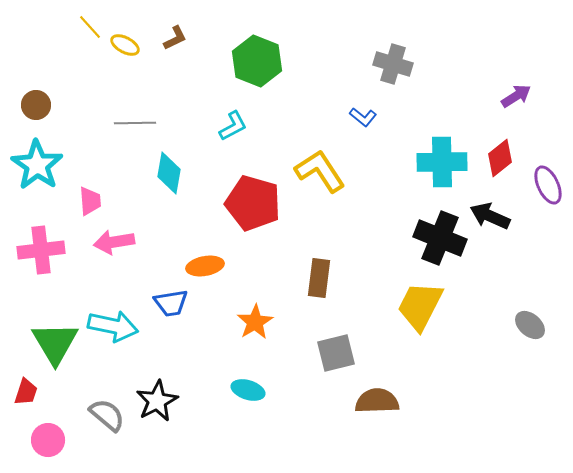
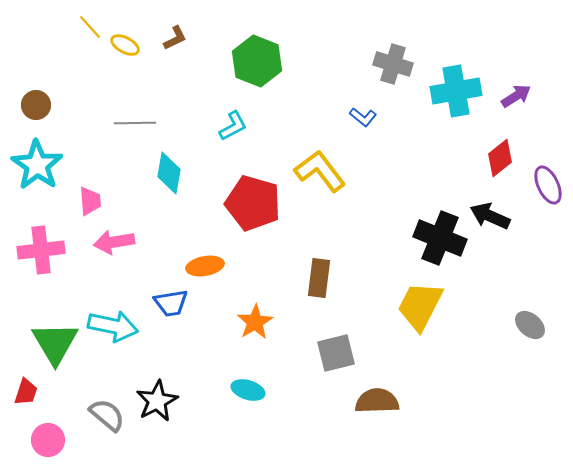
cyan cross: moved 14 px right, 71 px up; rotated 9 degrees counterclockwise
yellow L-shape: rotated 4 degrees counterclockwise
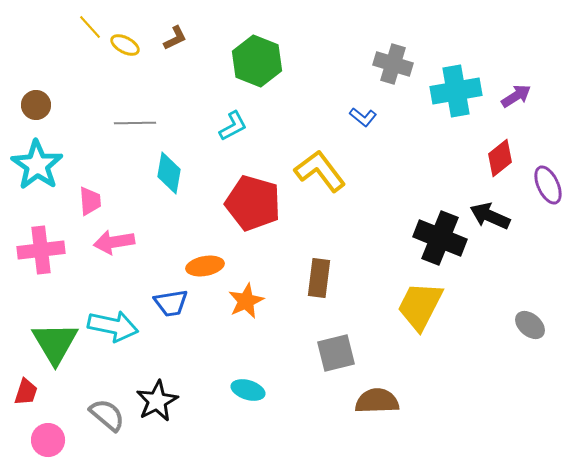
orange star: moved 9 px left, 21 px up; rotated 6 degrees clockwise
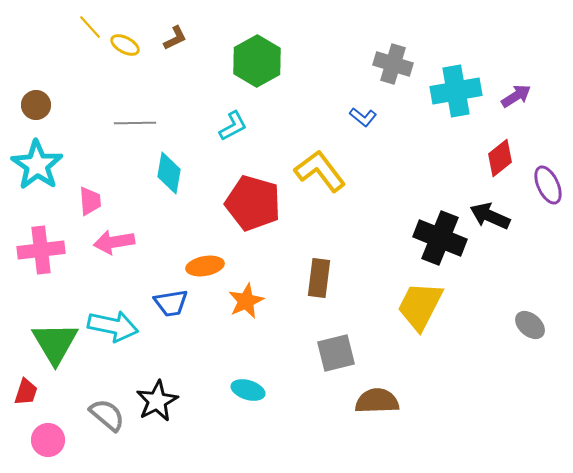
green hexagon: rotated 9 degrees clockwise
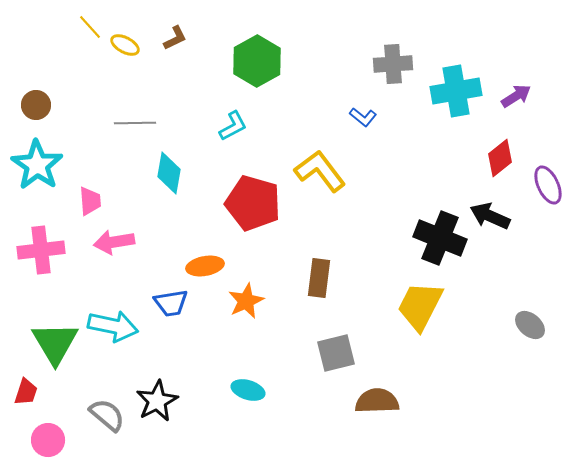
gray cross: rotated 21 degrees counterclockwise
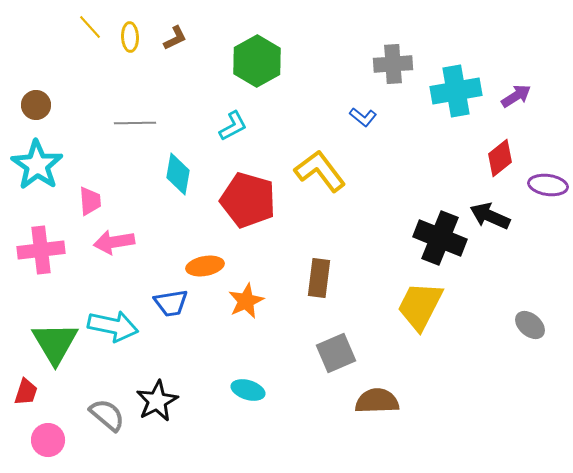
yellow ellipse: moved 5 px right, 8 px up; rotated 60 degrees clockwise
cyan diamond: moved 9 px right, 1 px down
purple ellipse: rotated 57 degrees counterclockwise
red pentagon: moved 5 px left, 3 px up
gray square: rotated 9 degrees counterclockwise
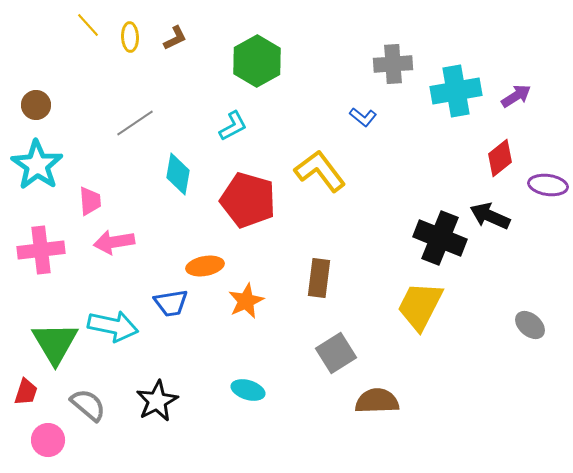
yellow line: moved 2 px left, 2 px up
gray line: rotated 33 degrees counterclockwise
gray square: rotated 9 degrees counterclockwise
gray semicircle: moved 19 px left, 10 px up
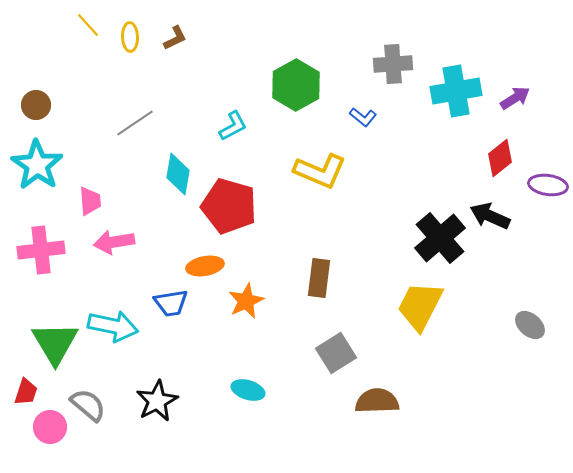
green hexagon: moved 39 px right, 24 px down
purple arrow: moved 1 px left, 2 px down
yellow L-shape: rotated 150 degrees clockwise
red pentagon: moved 19 px left, 6 px down
black cross: rotated 27 degrees clockwise
pink circle: moved 2 px right, 13 px up
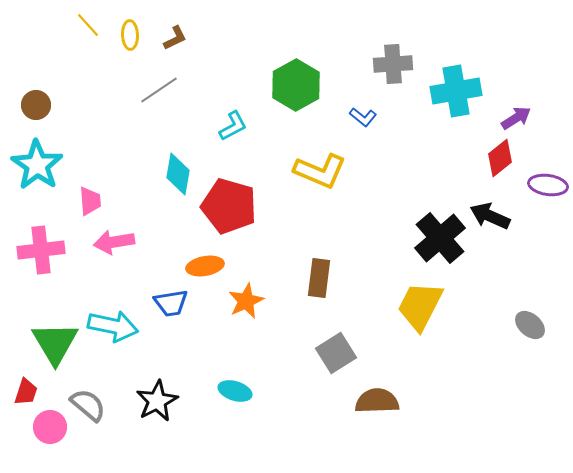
yellow ellipse: moved 2 px up
purple arrow: moved 1 px right, 20 px down
gray line: moved 24 px right, 33 px up
cyan ellipse: moved 13 px left, 1 px down
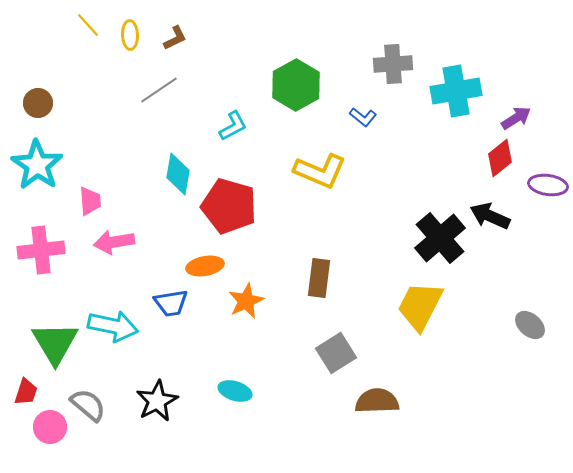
brown circle: moved 2 px right, 2 px up
